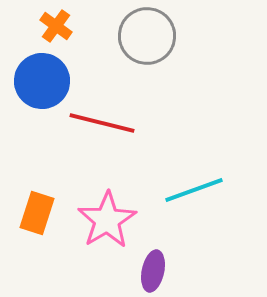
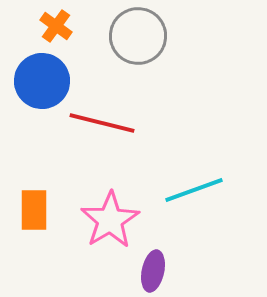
gray circle: moved 9 px left
orange rectangle: moved 3 px left, 3 px up; rotated 18 degrees counterclockwise
pink star: moved 3 px right
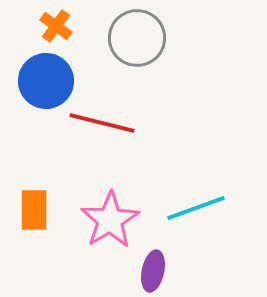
gray circle: moved 1 px left, 2 px down
blue circle: moved 4 px right
cyan line: moved 2 px right, 18 px down
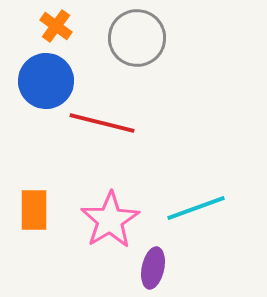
purple ellipse: moved 3 px up
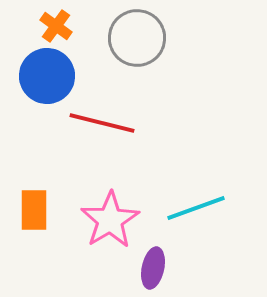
blue circle: moved 1 px right, 5 px up
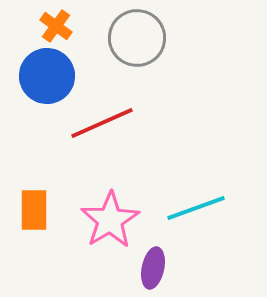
red line: rotated 38 degrees counterclockwise
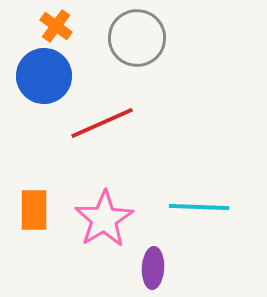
blue circle: moved 3 px left
cyan line: moved 3 px right, 1 px up; rotated 22 degrees clockwise
pink star: moved 6 px left, 1 px up
purple ellipse: rotated 9 degrees counterclockwise
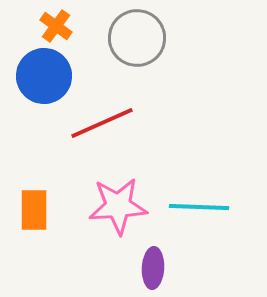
pink star: moved 14 px right, 13 px up; rotated 28 degrees clockwise
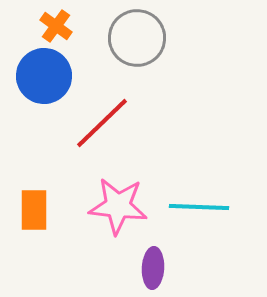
red line: rotated 20 degrees counterclockwise
pink star: rotated 10 degrees clockwise
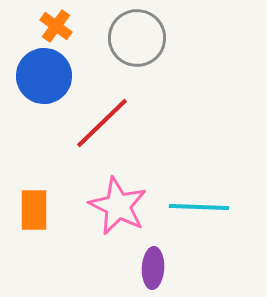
pink star: rotated 20 degrees clockwise
